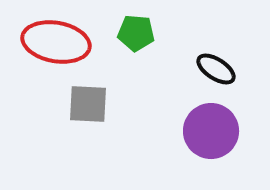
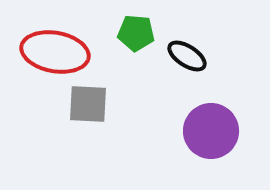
red ellipse: moved 1 px left, 10 px down
black ellipse: moved 29 px left, 13 px up
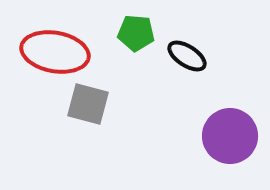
gray square: rotated 12 degrees clockwise
purple circle: moved 19 px right, 5 px down
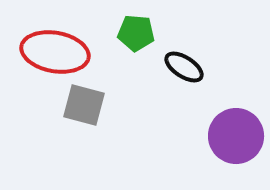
black ellipse: moved 3 px left, 11 px down
gray square: moved 4 px left, 1 px down
purple circle: moved 6 px right
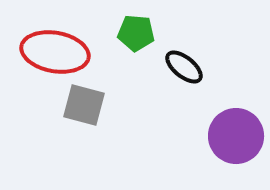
black ellipse: rotated 6 degrees clockwise
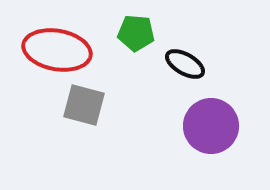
red ellipse: moved 2 px right, 2 px up
black ellipse: moved 1 px right, 3 px up; rotated 9 degrees counterclockwise
purple circle: moved 25 px left, 10 px up
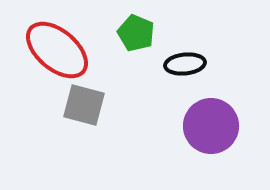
green pentagon: rotated 18 degrees clockwise
red ellipse: rotated 30 degrees clockwise
black ellipse: rotated 36 degrees counterclockwise
